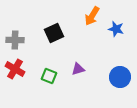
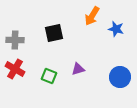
black square: rotated 12 degrees clockwise
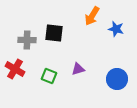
black square: rotated 18 degrees clockwise
gray cross: moved 12 px right
blue circle: moved 3 px left, 2 px down
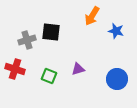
blue star: moved 2 px down
black square: moved 3 px left, 1 px up
gray cross: rotated 18 degrees counterclockwise
red cross: rotated 12 degrees counterclockwise
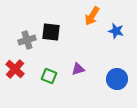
red cross: rotated 24 degrees clockwise
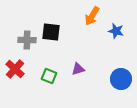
gray cross: rotated 18 degrees clockwise
blue circle: moved 4 px right
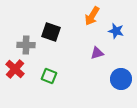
black square: rotated 12 degrees clockwise
gray cross: moved 1 px left, 5 px down
purple triangle: moved 19 px right, 16 px up
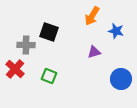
black square: moved 2 px left
purple triangle: moved 3 px left, 1 px up
